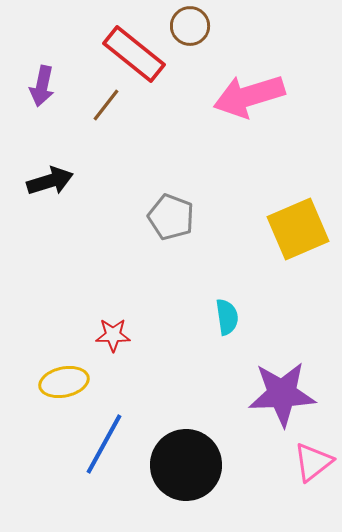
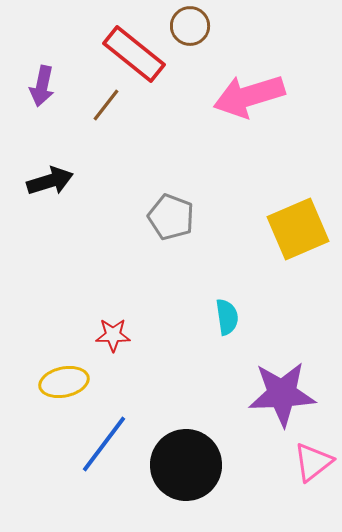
blue line: rotated 8 degrees clockwise
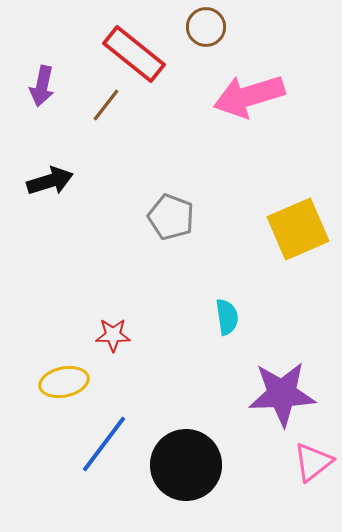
brown circle: moved 16 px right, 1 px down
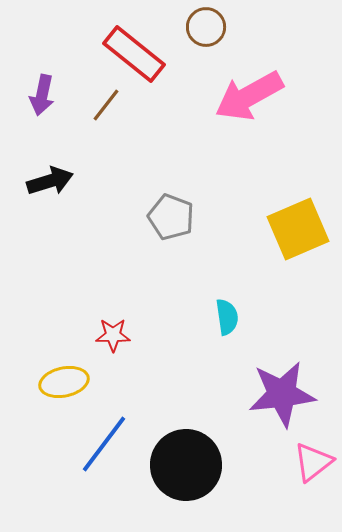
purple arrow: moved 9 px down
pink arrow: rotated 12 degrees counterclockwise
purple star: rotated 4 degrees counterclockwise
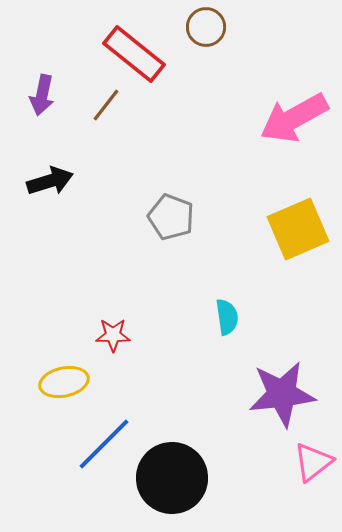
pink arrow: moved 45 px right, 22 px down
blue line: rotated 8 degrees clockwise
black circle: moved 14 px left, 13 px down
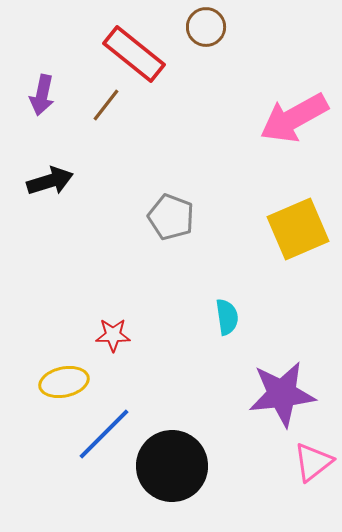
blue line: moved 10 px up
black circle: moved 12 px up
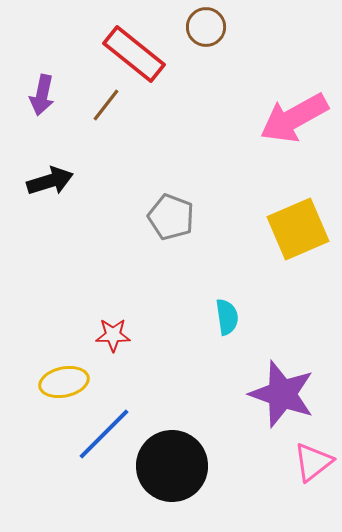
purple star: rotated 26 degrees clockwise
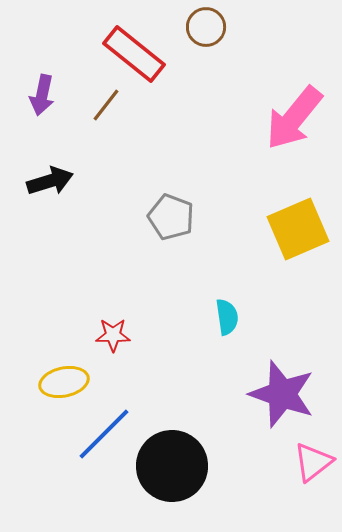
pink arrow: rotated 22 degrees counterclockwise
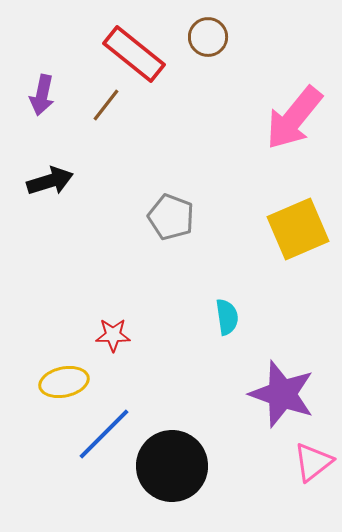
brown circle: moved 2 px right, 10 px down
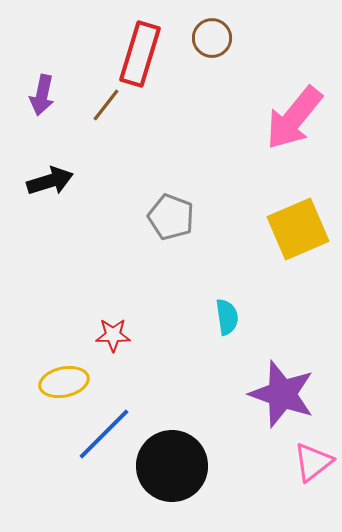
brown circle: moved 4 px right, 1 px down
red rectangle: moved 6 px right; rotated 68 degrees clockwise
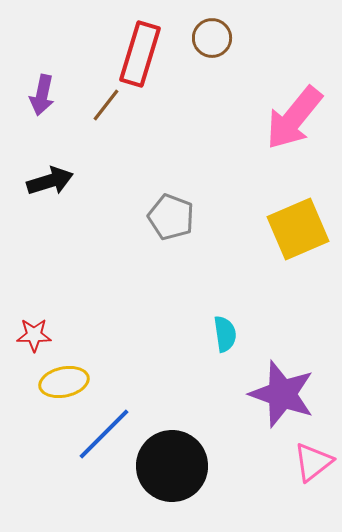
cyan semicircle: moved 2 px left, 17 px down
red star: moved 79 px left
